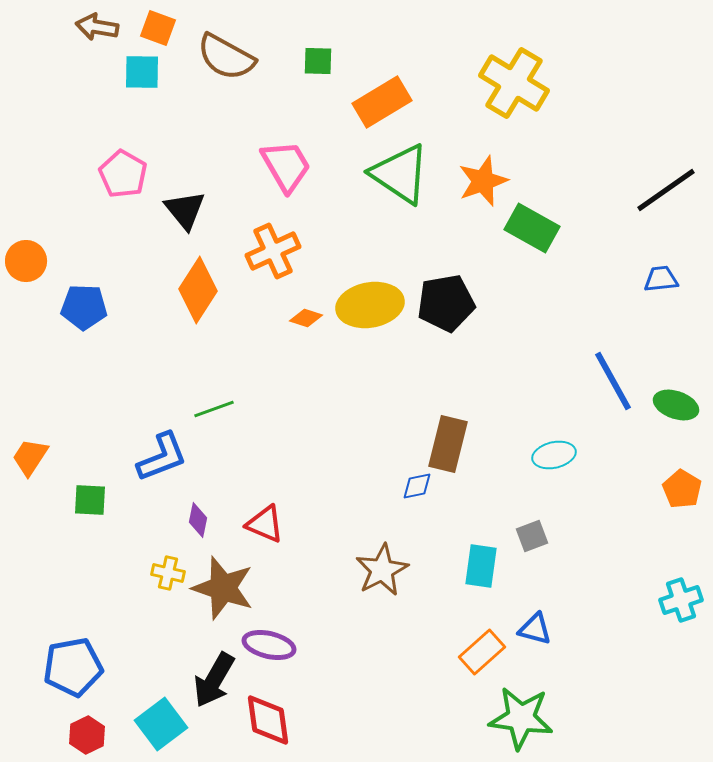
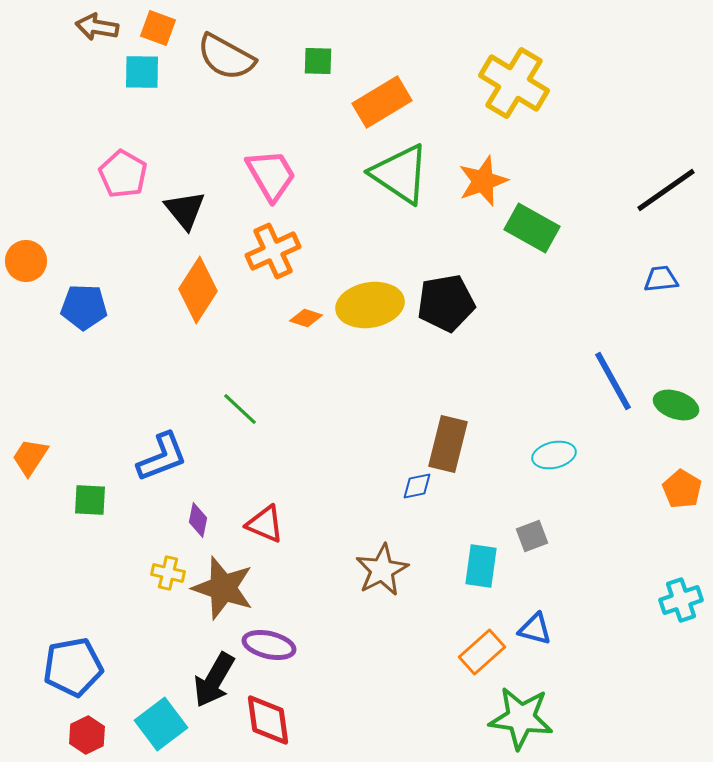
pink trapezoid at (286, 166): moved 15 px left, 9 px down
green line at (214, 409): moved 26 px right; rotated 63 degrees clockwise
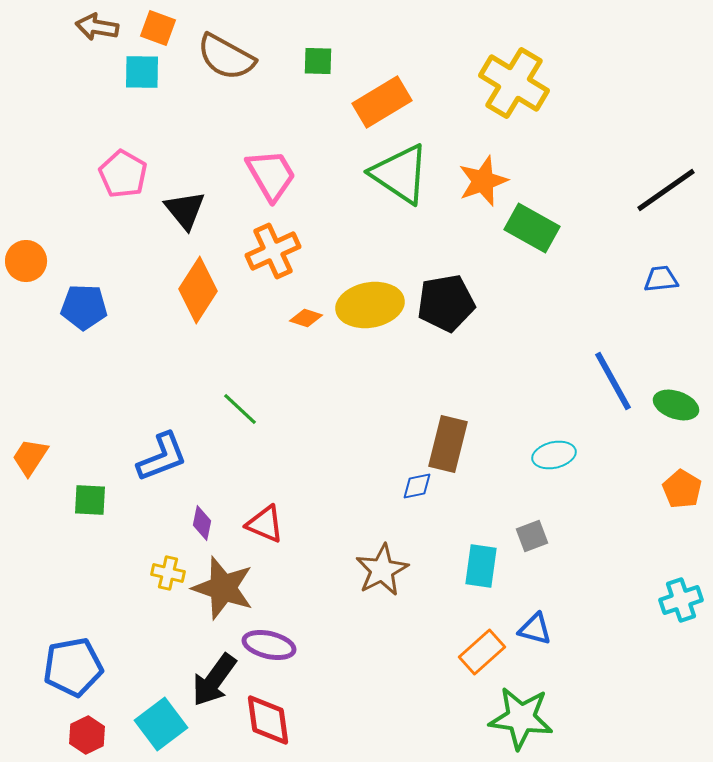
purple diamond at (198, 520): moved 4 px right, 3 px down
black arrow at (214, 680): rotated 6 degrees clockwise
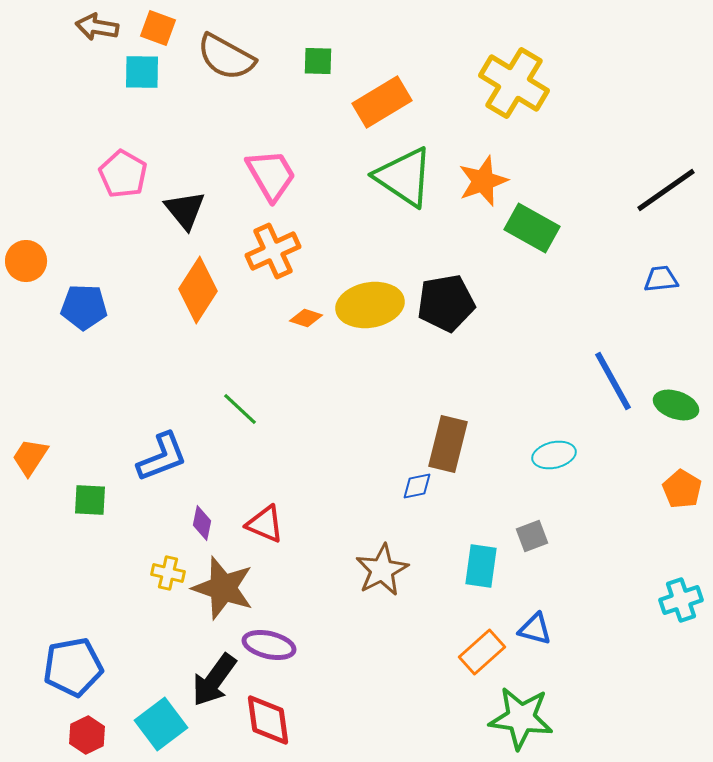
green triangle at (400, 174): moved 4 px right, 3 px down
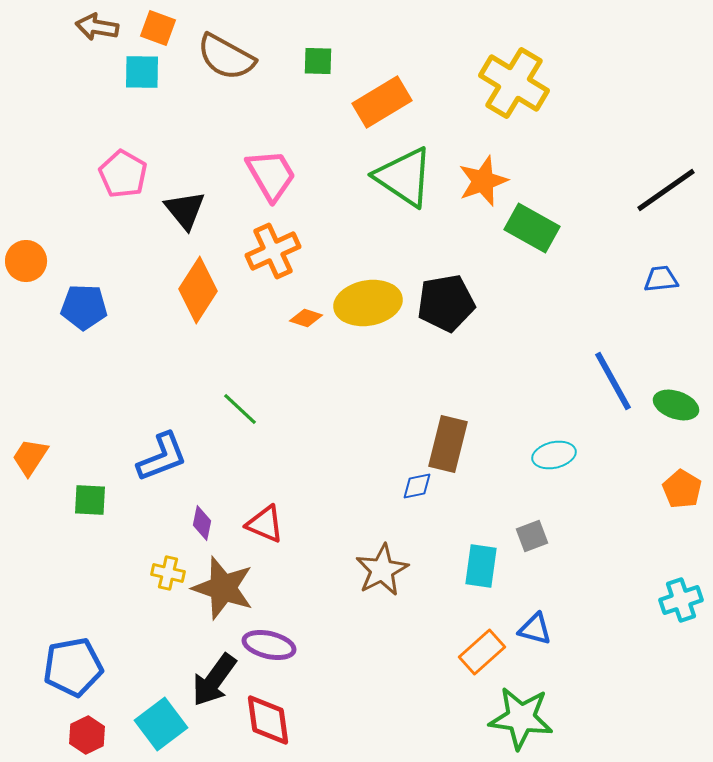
yellow ellipse at (370, 305): moved 2 px left, 2 px up
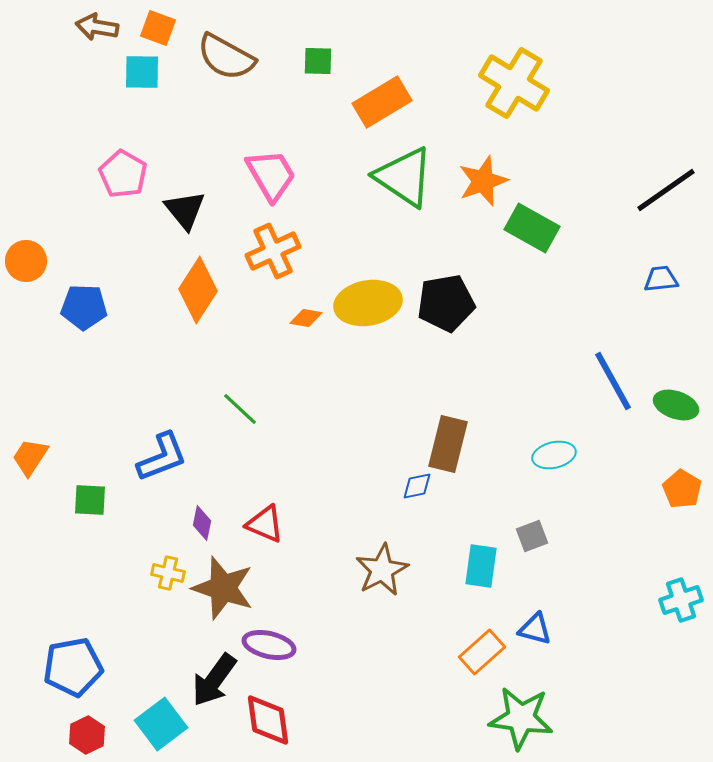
orange diamond at (306, 318): rotated 8 degrees counterclockwise
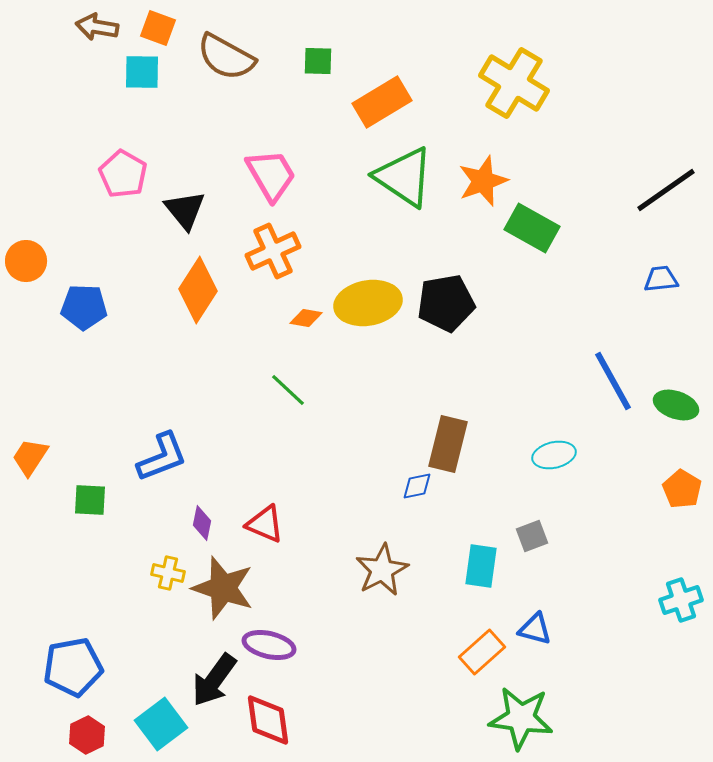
green line at (240, 409): moved 48 px right, 19 px up
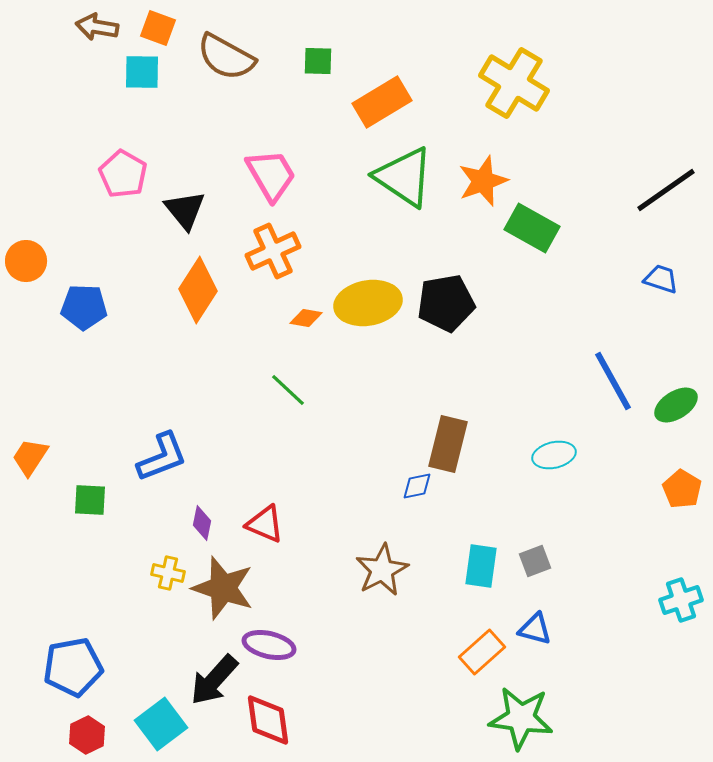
blue trapezoid at (661, 279): rotated 24 degrees clockwise
green ellipse at (676, 405): rotated 51 degrees counterclockwise
gray square at (532, 536): moved 3 px right, 25 px down
black arrow at (214, 680): rotated 6 degrees clockwise
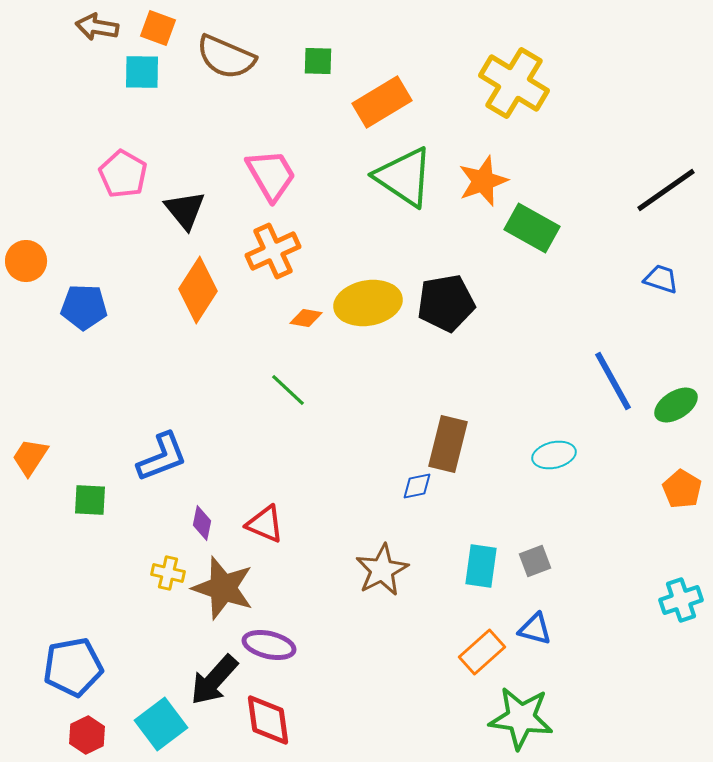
brown semicircle at (226, 57): rotated 6 degrees counterclockwise
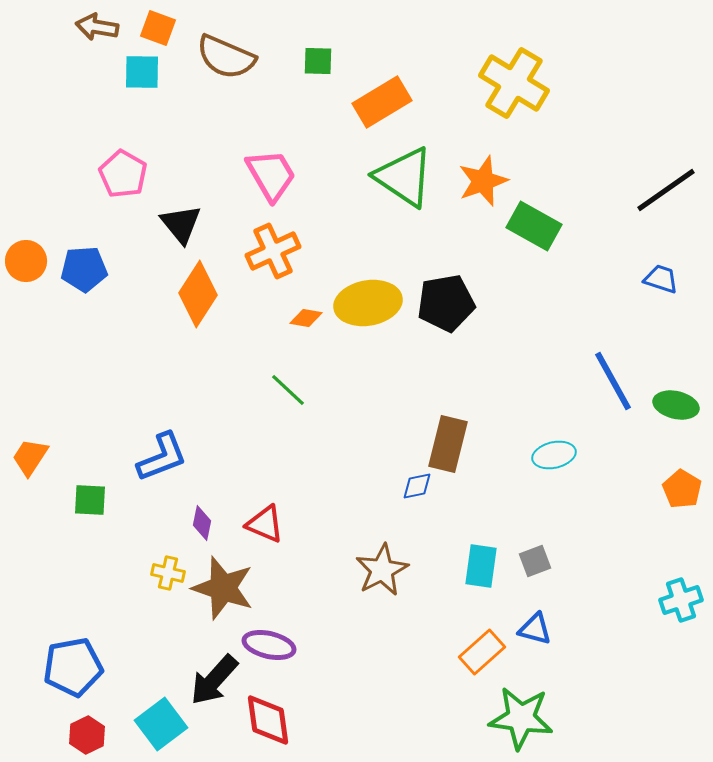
black triangle at (185, 210): moved 4 px left, 14 px down
green rectangle at (532, 228): moved 2 px right, 2 px up
orange diamond at (198, 290): moved 4 px down
blue pentagon at (84, 307): moved 38 px up; rotated 6 degrees counterclockwise
green ellipse at (676, 405): rotated 45 degrees clockwise
